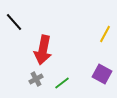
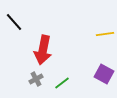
yellow line: rotated 54 degrees clockwise
purple square: moved 2 px right
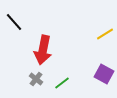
yellow line: rotated 24 degrees counterclockwise
gray cross: rotated 24 degrees counterclockwise
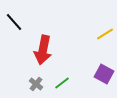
gray cross: moved 5 px down
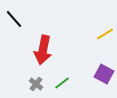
black line: moved 3 px up
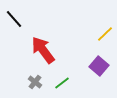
yellow line: rotated 12 degrees counterclockwise
red arrow: rotated 132 degrees clockwise
purple square: moved 5 px left, 8 px up; rotated 12 degrees clockwise
gray cross: moved 1 px left, 2 px up
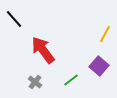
yellow line: rotated 18 degrees counterclockwise
green line: moved 9 px right, 3 px up
